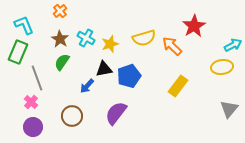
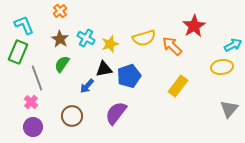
green semicircle: moved 2 px down
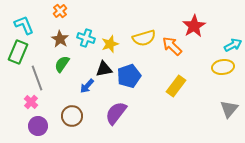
cyan cross: rotated 12 degrees counterclockwise
yellow ellipse: moved 1 px right
yellow rectangle: moved 2 px left
purple circle: moved 5 px right, 1 px up
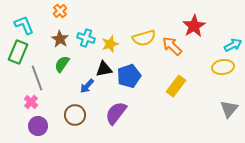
brown circle: moved 3 px right, 1 px up
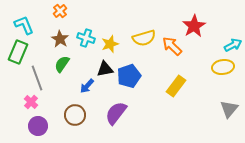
black triangle: moved 1 px right
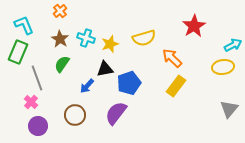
orange arrow: moved 12 px down
blue pentagon: moved 7 px down
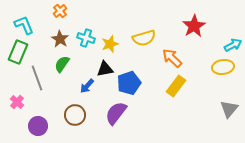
pink cross: moved 14 px left
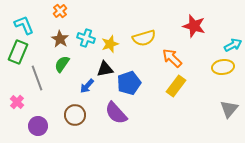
red star: rotated 25 degrees counterclockwise
purple semicircle: rotated 80 degrees counterclockwise
